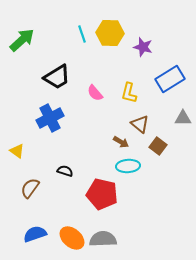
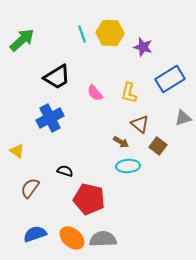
gray triangle: rotated 18 degrees counterclockwise
red pentagon: moved 13 px left, 5 px down
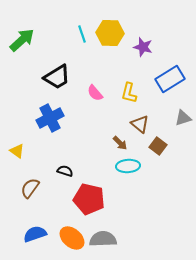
brown arrow: moved 1 px left, 1 px down; rotated 14 degrees clockwise
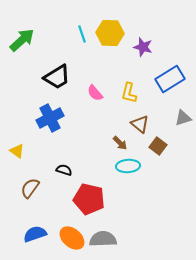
black semicircle: moved 1 px left, 1 px up
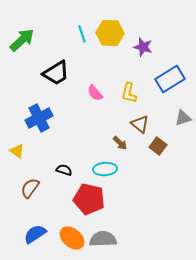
black trapezoid: moved 1 px left, 4 px up
blue cross: moved 11 px left
cyan ellipse: moved 23 px left, 3 px down
blue semicircle: rotated 15 degrees counterclockwise
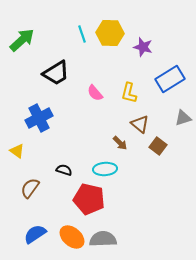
orange ellipse: moved 1 px up
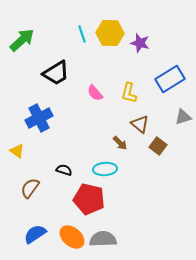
purple star: moved 3 px left, 4 px up
gray triangle: moved 1 px up
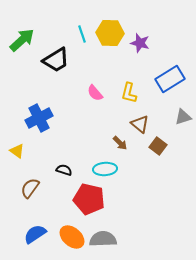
black trapezoid: moved 13 px up
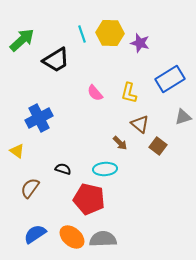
black semicircle: moved 1 px left, 1 px up
